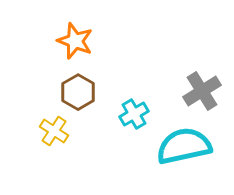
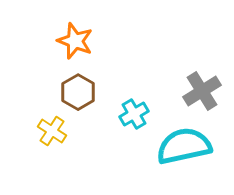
yellow cross: moved 2 px left
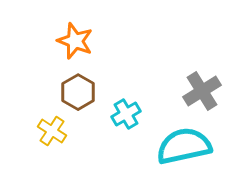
cyan cross: moved 8 px left
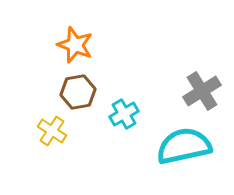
orange star: moved 4 px down
brown hexagon: rotated 20 degrees clockwise
cyan cross: moved 2 px left
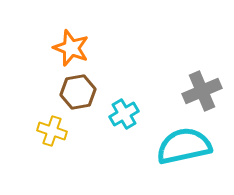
orange star: moved 4 px left, 3 px down
gray cross: rotated 9 degrees clockwise
yellow cross: rotated 16 degrees counterclockwise
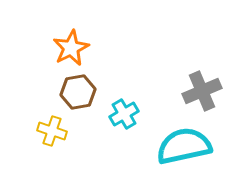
orange star: rotated 24 degrees clockwise
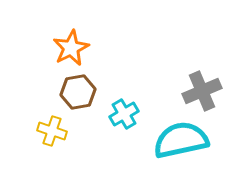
cyan semicircle: moved 3 px left, 6 px up
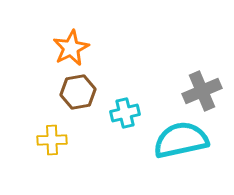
cyan cross: moved 1 px right, 1 px up; rotated 16 degrees clockwise
yellow cross: moved 9 px down; rotated 20 degrees counterclockwise
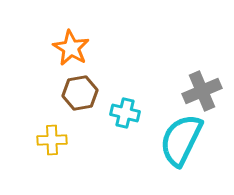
orange star: rotated 15 degrees counterclockwise
brown hexagon: moved 2 px right, 1 px down
cyan cross: rotated 28 degrees clockwise
cyan semicircle: rotated 52 degrees counterclockwise
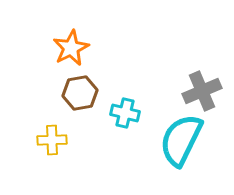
orange star: rotated 15 degrees clockwise
